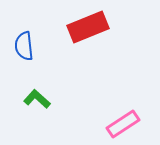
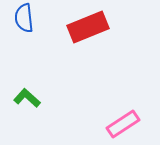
blue semicircle: moved 28 px up
green L-shape: moved 10 px left, 1 px up
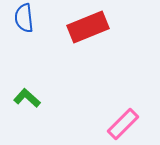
pink rectangle: rotated 12 degrees counterclockwise
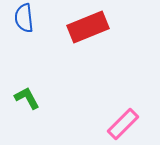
green L-shape: rotated 20 degrees clockwise
